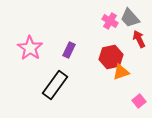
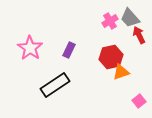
pink cross: rotated 28 degrees clockwise
red arrow: moved 4 px up
black rectangle: rotated 20 degrees clockwise
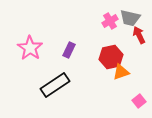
gray trapezoid: rotated 35 degrees counterclockwise
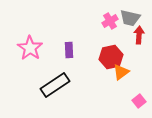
red arrow: rotated 30 degrees clockwise
purple rectangle: rotated 28 degrees counterclockwise
orange triangle: rotated 18 degrees counterclockwise
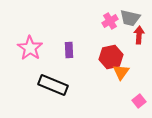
orange triangle: rotated 18 degrees counterclockwise
black rectangle: moved 2 px left; rotated 56 degrees clockwise
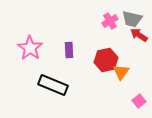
gray trapezoid: moved 2 px right, 1 px down
red arrow: rotated 60 degrees counterclockwise
red hexagon: moved 5 px left, 3 px down
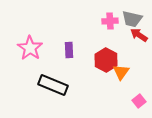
pink cross: rotated 28 degrees clockwise
red hexagon: rotated 20 degrees counterclockwise
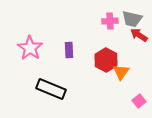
black rectangle: moved 2 px left, 4 px down
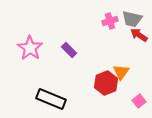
pink cross: rotated 14 degrees counterclockwise
purple rectangle: rotated 42 degrees counterclockwise
red hexagon: moved 23 px down; rotated 10 degrees clockwise
black rectangle: moved 10 px down
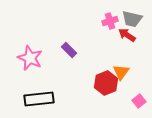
red arrow: moved 12 px left
pink star: moved 10 px down; rotated 10 degrees counterclockwise
black rectangle: moved 12 px left; rotated 28 degrees counterclockwise
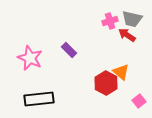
orange triangle: rotated 24 degrees counterclockwise
red hexagon: rotated 10 degrees counterclockwise
